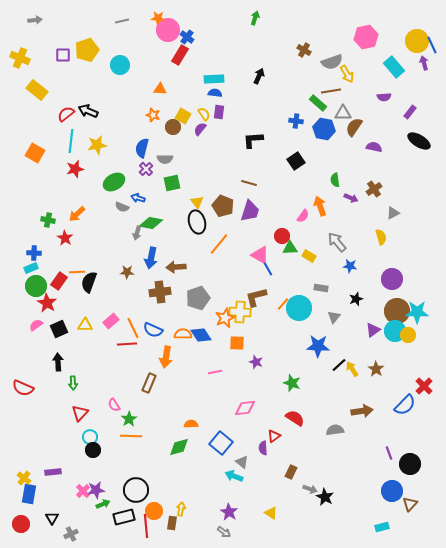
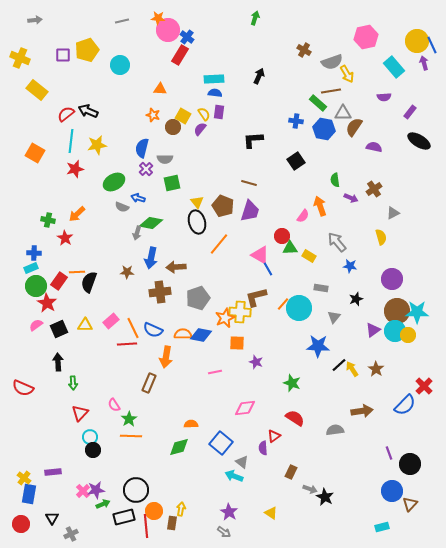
blue diamond at (201, 335): rotated 45 degrees counterclockwise
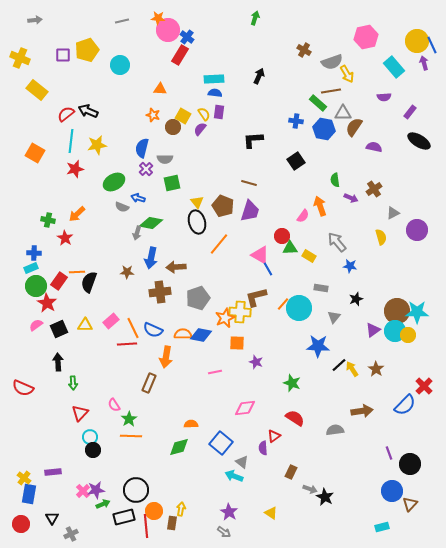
purple circle at (392, 279): moved 25 px right, 49 px up
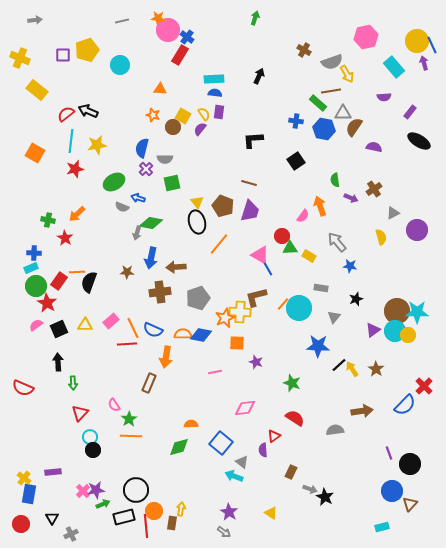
purple semicircle at (263, 448): moved 2 px down
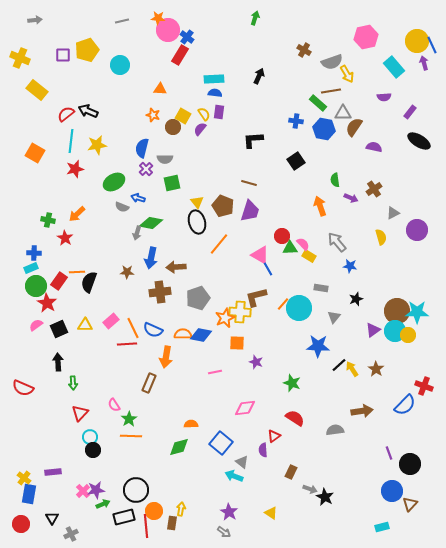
pink semicircle at (303, 216): moved 28 px down; rotated 80 degrees counterclockwise
red cross at (424, 386): rotated 24 degrees counterclockwise
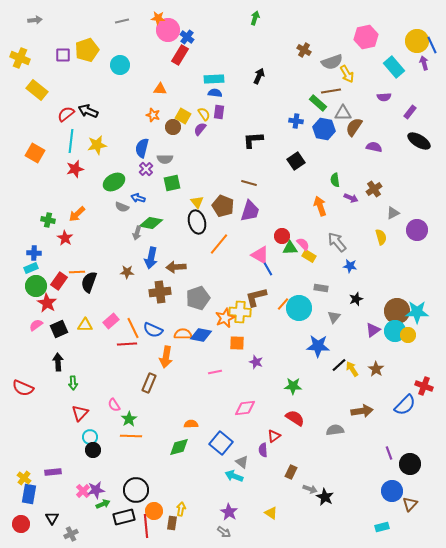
green star at (292, 383): moved 1 px right, 3 px down; rotated 18 degrees counterclockwise
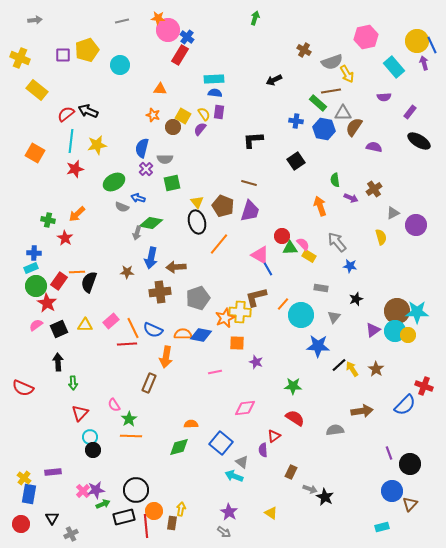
black arrow at (259, 76): moved 15 px right, 4 px down; rotated 140 degrees counterclockwise
purple circle at (417, 230): moved 1 px left, 5 px up
cyan circle at (299, 308): moved 2 px right, 7 px down
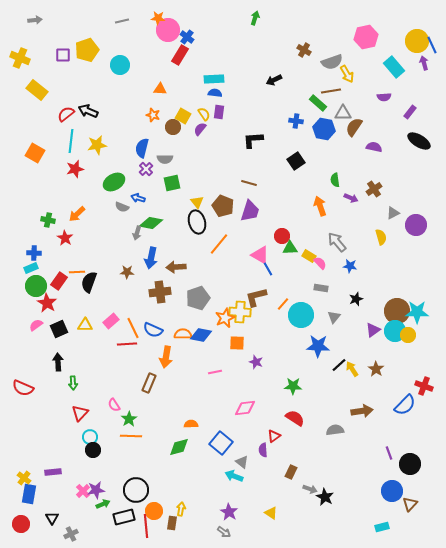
pink semicircle at (303, 244): moved 17 px right, 19 px down
